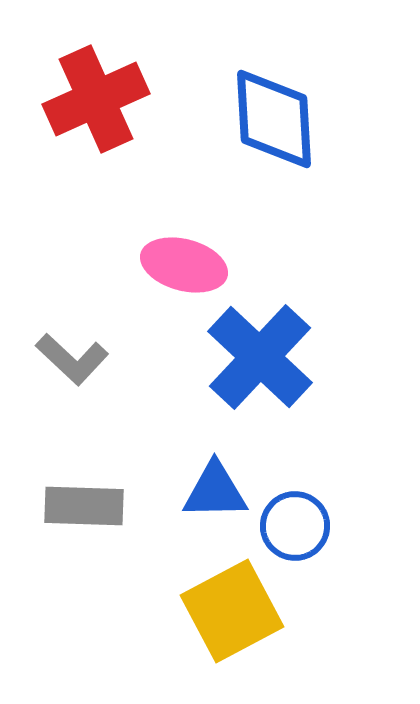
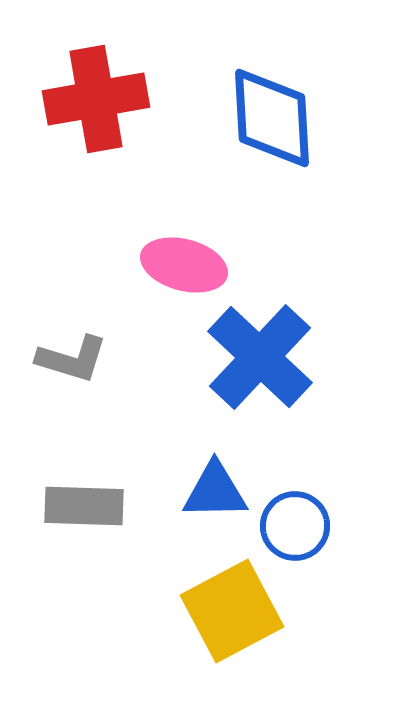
red cross: rotated 14 degrees clockwise
blue diamond: moved 2 px left, 1 px up
gray L-shape: rotated 26 degrees counterclockwise
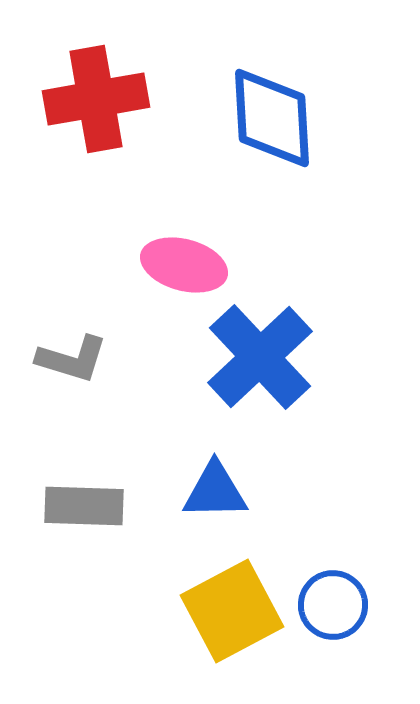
blue cross: rotated 4 degrees clockwise
blue circle: moved 38 px right, 79 px down
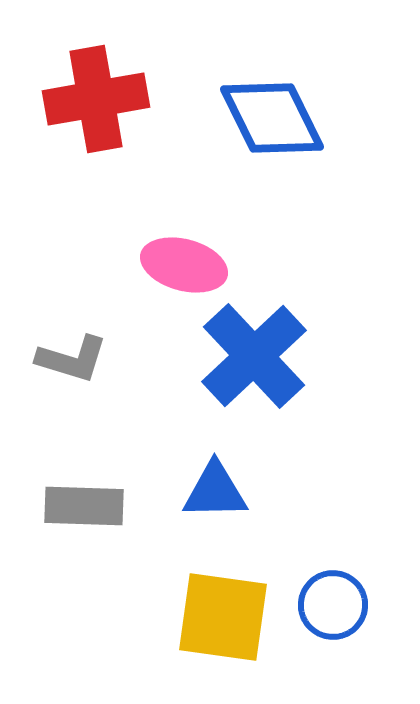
blue diamond: rotated 23 degrees counterclockwise
blue cross: moved 6 px left, 1 px up
yellow square: moved 9 px left, 6 px down; rotated 36 degrees clockwise
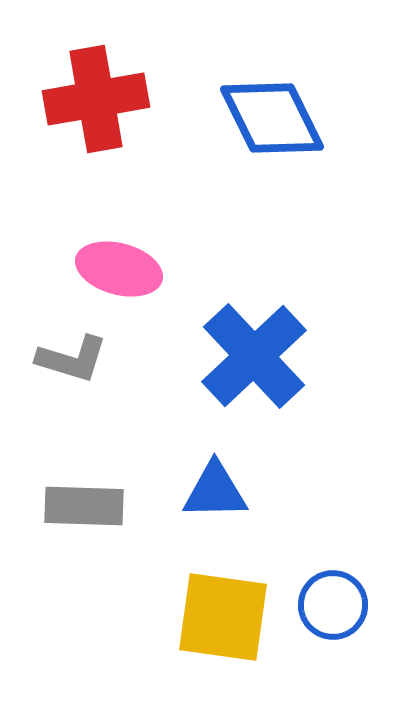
pink ellipse: moved 65 px left, 4 px down
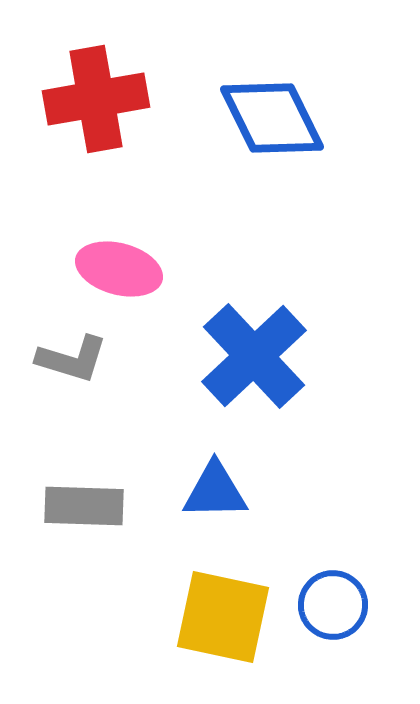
yellow square: rotated 4 degrees clockwise
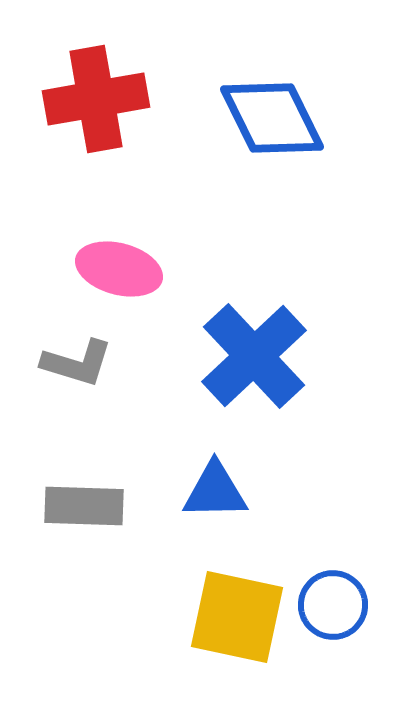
gray L-shape: moved 5 px right, 4 px down
yellow square: moved 14 px right
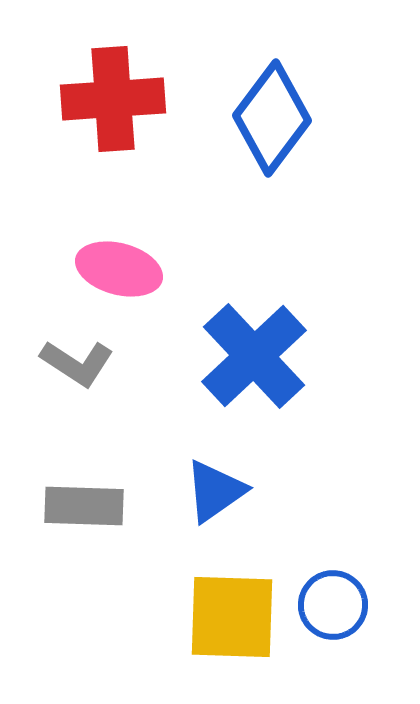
red cross: moved 17 px right; rotated 6 degrees clockwise
blue diamond: rotated 63 degrees clockwise
gray L-shape: rotated 16 degrees clockwise
blue triangle: rotated 34 degrees counterclockwise
yellow square: moved 5 px left; rotated 10 degrees counterclockwise
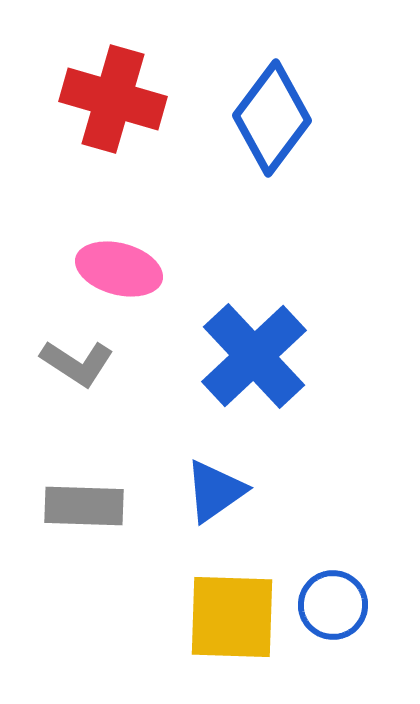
red cross: rotated 20 degrees clockwise
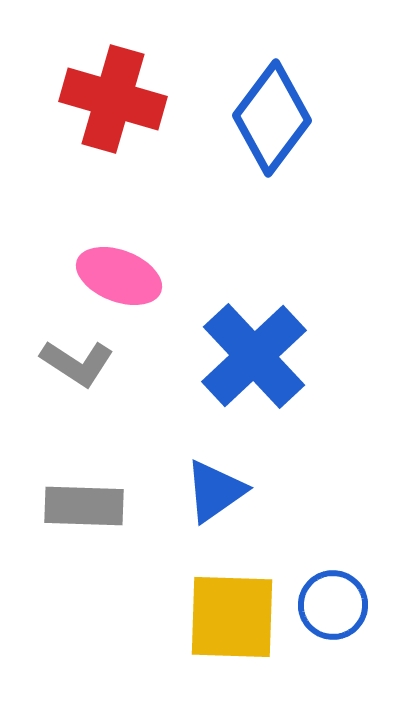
pink ellipse: moved 7 px down; rotated 6 degrees clockwise
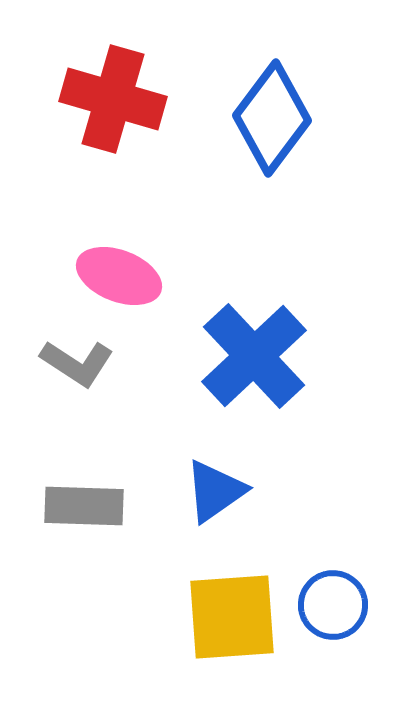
yellow square: rotated 6 degrees counterclockwise
